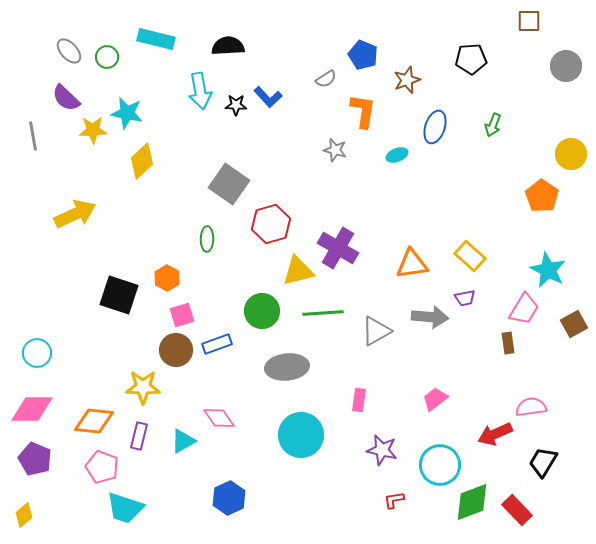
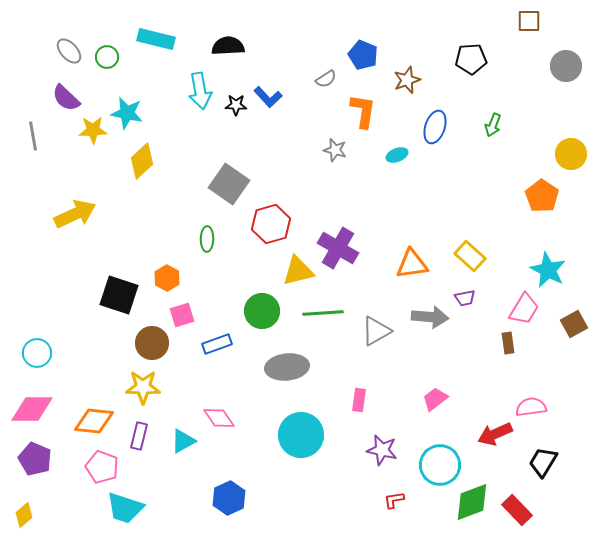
brown circle at (176, 350): moved 24 px left, 7 px up
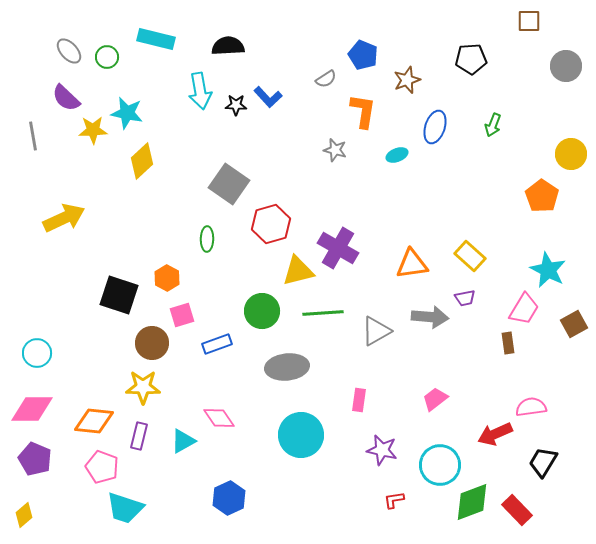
yellow arrow at (75, 214): moved 11 px left, 4 px down
